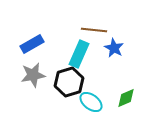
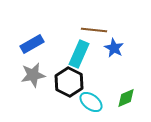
black hexagon: rotated 16 degrees counterclockwise
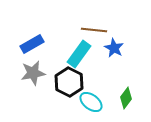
cyan rectangle: rotated 12 degrees clockwise
gray star: moved 2 px up
green diamond: rotated 30 degrees counterclockwise
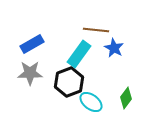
brown line: moved 2 px right
gray star: moved 3 px left; rotated 10 degrees clockwise
black hexagon: rotated 12 degrees clockwise
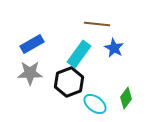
brown line: moved 1 px right, 6 px up
cyan ellipse: moved 4 px right, 2 px down
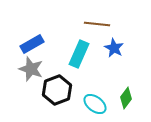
cyan rectangle: rotated 12 degrees counterclockwise
gray star: moved 1 px right, 4 px up; rotated 20 degrees clockwise
black hexagon: moved 12 px left, 8 px down
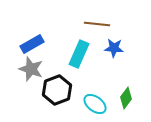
blue star: rotated 24 degrees counterclockwise
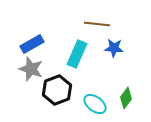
cyan rectangle: moved 2 px left
